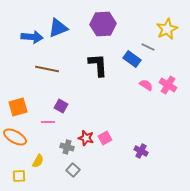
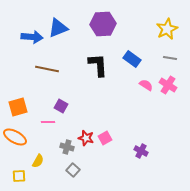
gray line: moved 22 px right, 11 px down; rotated 16 degrees counterclockwise
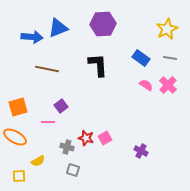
blue rectangle: moved 9 px right, 1 px up
pink cross: rotated 12 degrees clockwise
purple square: rotated 24 degrees clockwise
yellow semicircle: rotated 32 degrees clockwise
gray square: rotated 24 degrees counterclockwise
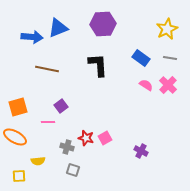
yellow semicircle: rotated 24 degrees clockwise
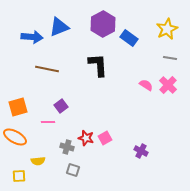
purple hexagon: rotated 25 degrees counterclockwise
blue triangle: moved 1 px right, 1 px up
blue rectangle: moved 12 px left, 20 px up
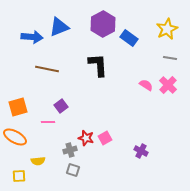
gray cross: moved 3 px right, 3 px down; rotated 32 degrees counterclockwise
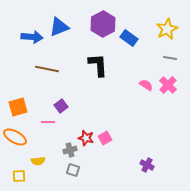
purple cross: moved 6 px right, 14 px down
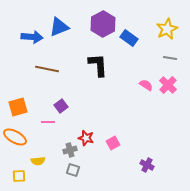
pink square: moved 8 px right, 5 px down
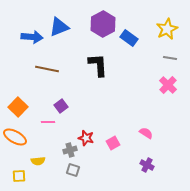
pink semicircle: moved 48 px down
orange square: rotated 30 degrees counterclockwise
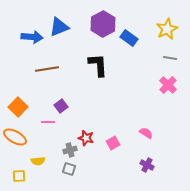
brown line: rotated 20 degrees counterclockwise
gray square: moved 4 px left, 1 px up
